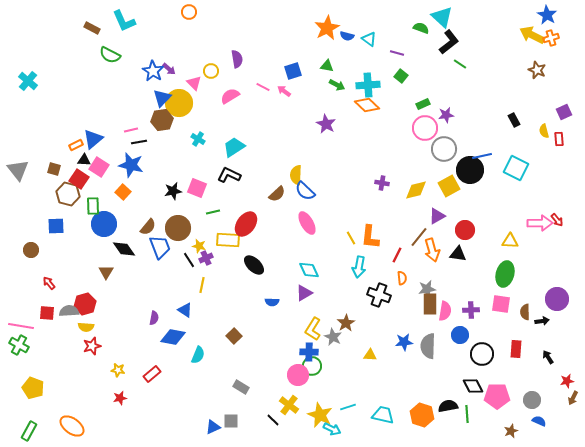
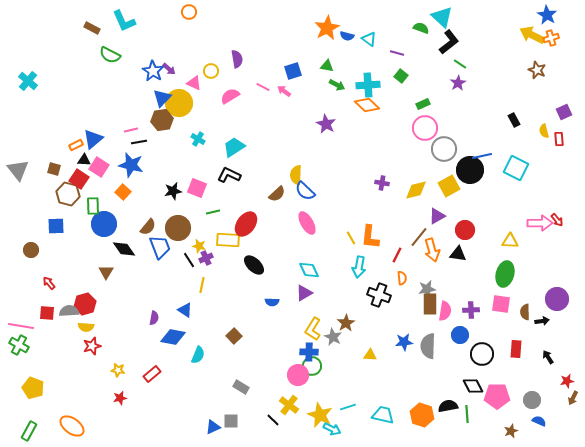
pink triangle at (194, 83): rotated 21 degrees counterclockwise
purple star at (446, 115): moved 12 px right, 32 px up; rotated 21 degrees counterclockwise
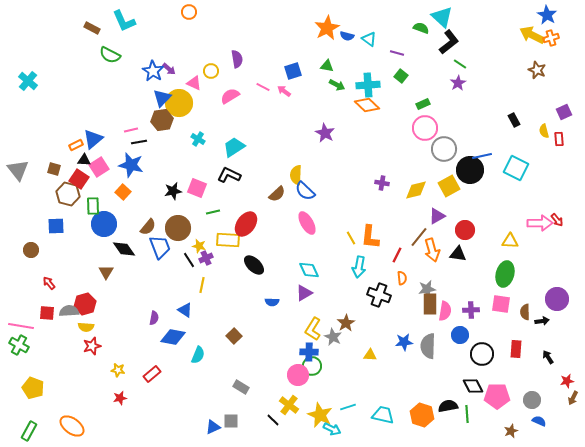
purple star at (326, 124): moved 1 px left, 9 px down
pink square at (99, 167): rotated 24 degrees clockwise
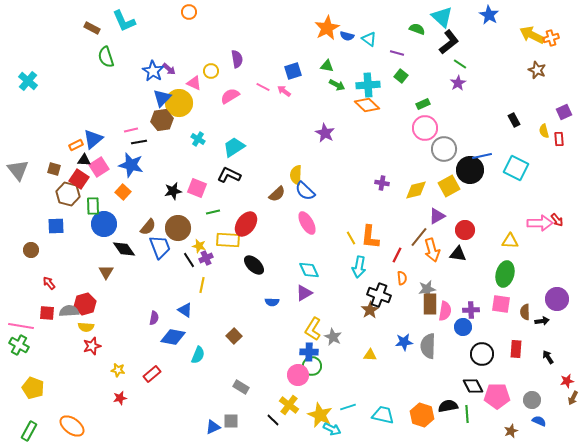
blue star at (547, 15): moved 58 px left
green semicircle at (421, 28): moved 4 px left, 1 px down
green semicircle at (110, 55): moved 4 px left, 2 px down; rotated 45 degrees clockwise
brown star at (346, 323): moved 24 px right, 13 px up
blue circle at (460, 335): moved 3 px right, 8 px up
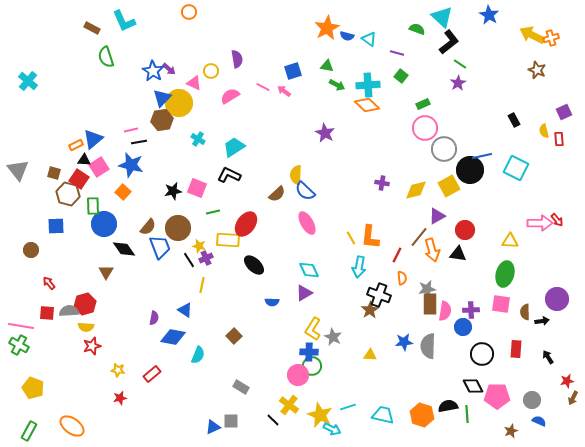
brown square at (54, 169): moved 4 px down
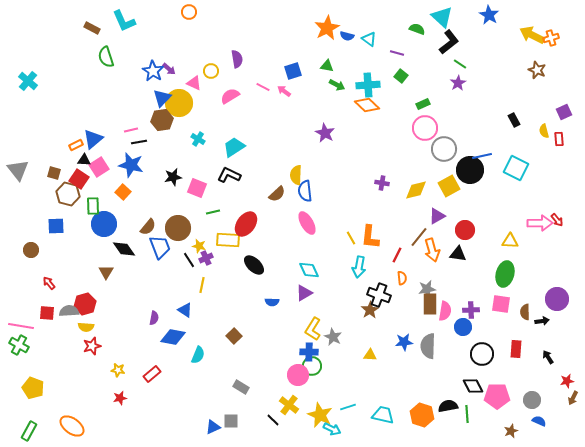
black star at (173, 191): moved 14 px up
blue semicircle at (305, 191): rotated 40 degrees clockwise
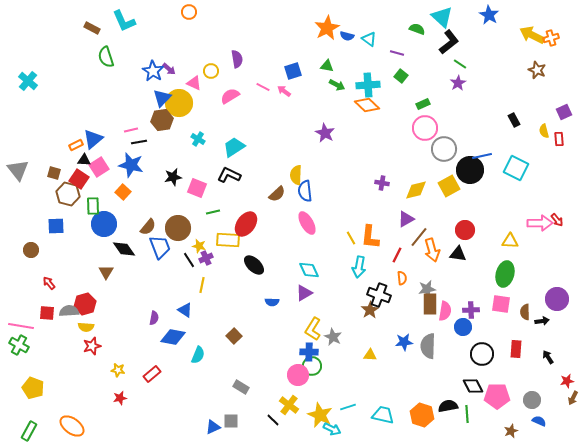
purple triangle at (437, 216): moved 31 px left, 3 px down
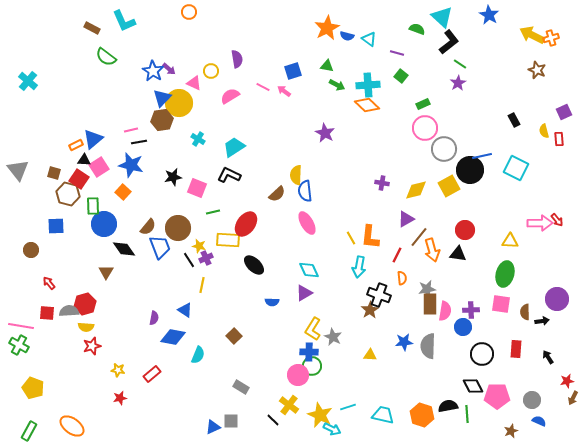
green semicircle at (106, 57): rotated 35 degrees counterclockwise
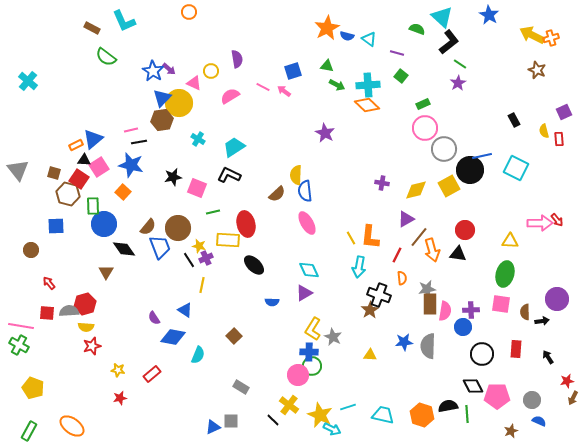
red ellipse at (246, 224): rotated 50 degrees counterclockwise
purple semicircle at (154, 318): rotated 136 degrees clockwise
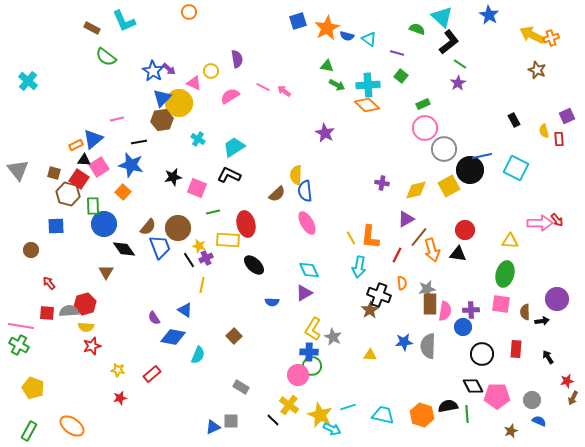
blue square at (293, 71): moved 5 px right, 50 px up
purple square at (564, 112): moved 3 px right, 4 px down
pink line at (131, 130): moved 14 px left, 11 px up
orange semicircle at (402, 278): moved 5 px down
